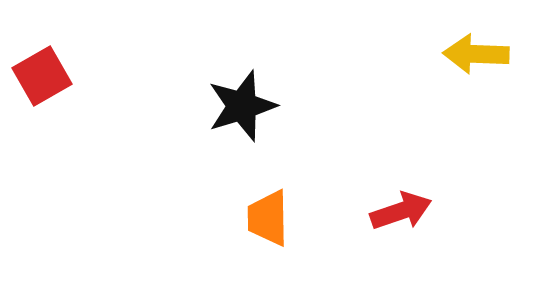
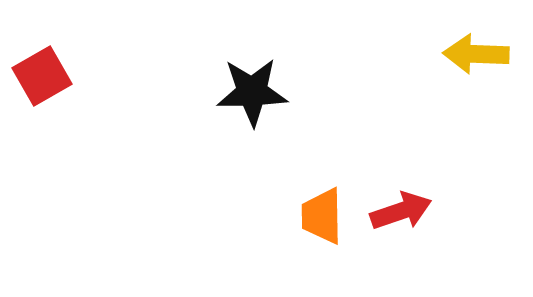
black star: moved 10 px right, 14 px up; rotated 16 degrees clockwise
orange trapezoid: moved 54 px right, 2 px up
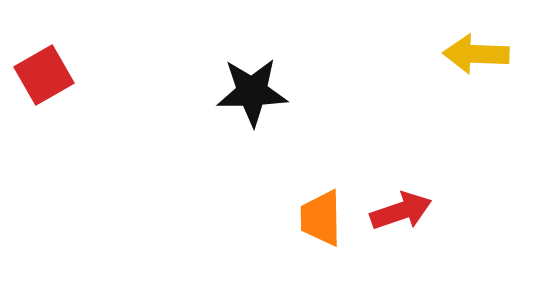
red square: moved 2 px right, 1 px up
orange trapezoid: moved 1 px left, 2 px down
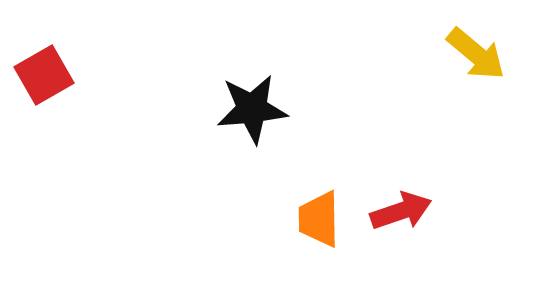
yellow arrow: rotated 142 degrees counterclockwise
black star: moved 17 px down; rotated 4 degrees counterclockwise
orange trapezoid: moved 2 px left, 1 px down
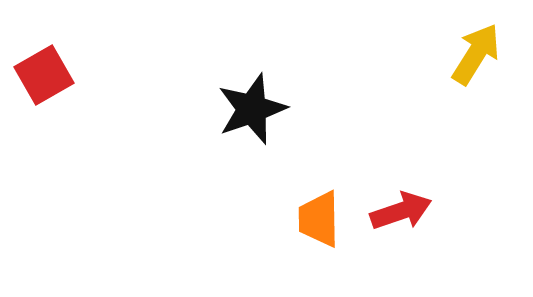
yellow arrow: rotated 98 degrees counterclockwise
black star: rotated 14 degrees counterclockwise
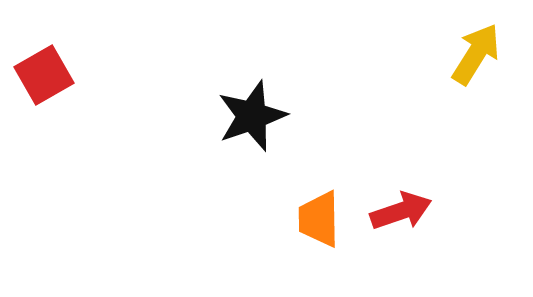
black star: moved 7 px down
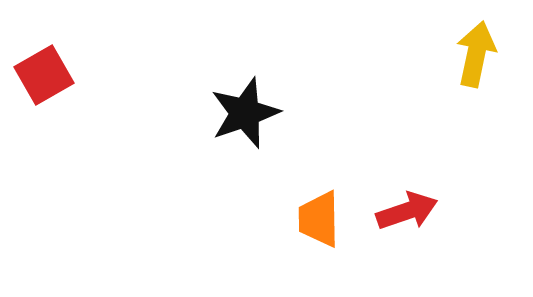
yellow arrow: rotated 20 degrees counterclockwise
black star: moved 7 px left, 3 px up
red arrow: moved 6 px right
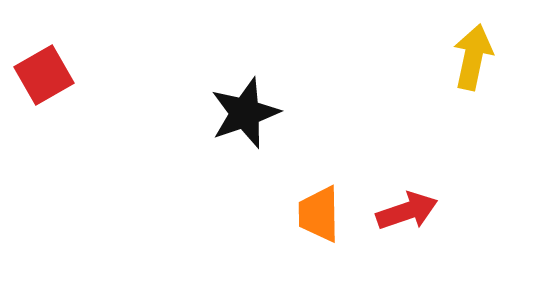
yellow arrow: moved 3 px left, 3 px down
orange trapezoid: moved 5 px up
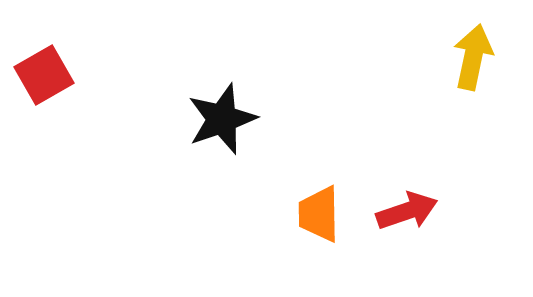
black star: moved 23 px left, 6 px down
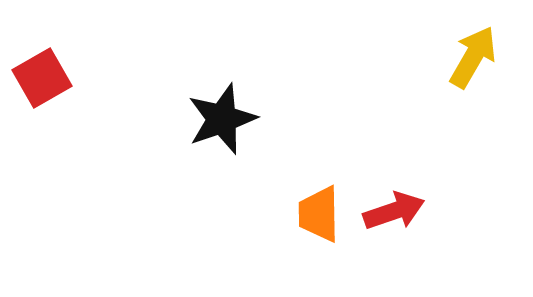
yellow arrow: rotated 18 degrees clockwise
red square: moved 2 px left, 3 px down
red arrow: moved 13 px left
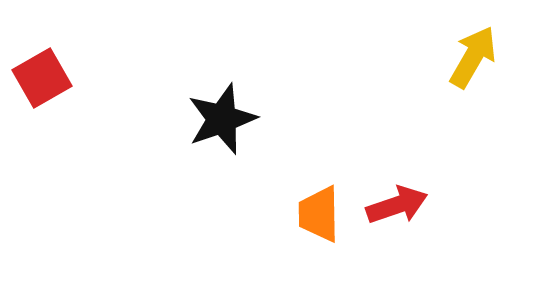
red arrow: moved 3 px right, 6 px up
